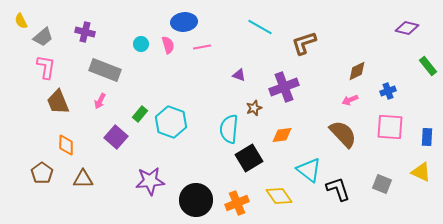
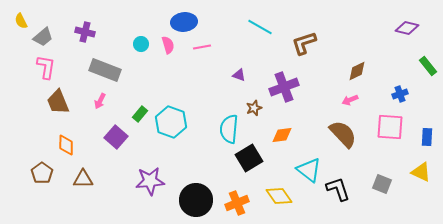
blue cross at (388, 91): moved 12 px right, 3 px down
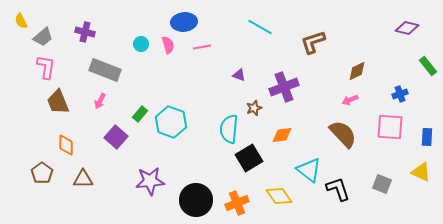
brown L-shape at (304, 43): moved 9 px right, 1 px up
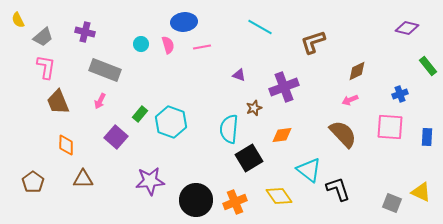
yellow semicircle at (21, 21): moved 3 px left, 1 px up
yellow triangle at (421, 172): moved 20 px down
brown pentagon at (42, 173): moved 9 px left, 9 px down
gray square at (382, 184): moved 10 px right, 19 px down
orange cross at (237, 203): moved 2 px left, 1 px up
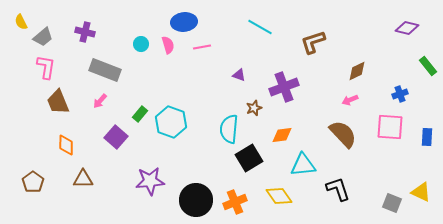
yellow semicircle at (18, 20): moved 3 px right, 2 px down
pink arrow at (100, 101): rotated 14 degrees clockwise
cyan triangle at (309, 170): moved 6 px left, 5 px up; rotated 44 degrees counterclockwise
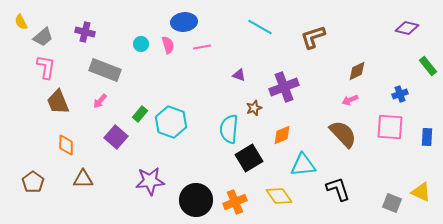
brown L-shape at (313, 42): moved 5 px up
orange diamond at (282, 135): rotated 15 degrees counterclockwise
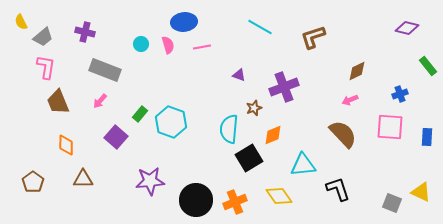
orange diamond at (282, 135): moved 9 px left
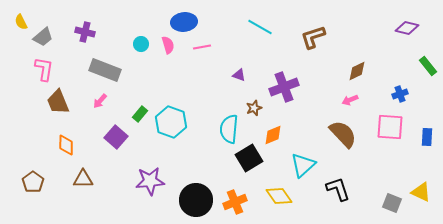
pink L-shape at (46, 67): moved 2 px left, 2 px down
cyan triangle at (303, 165): rotated 36 degrees counterclockwise
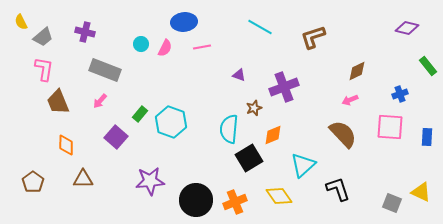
pink semicircle at (168, 45): moved 3 px left, 3 px down; rotated 42 degrees clockwise
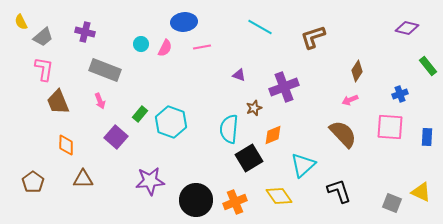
brown diamond at (357, 71): rotated 30 degrees counterclockwise
pink arrow at (100, 101): rotated 63 degrees counterclockwise
black L-shape at (338, 189): moved 1 px right, 2 px down
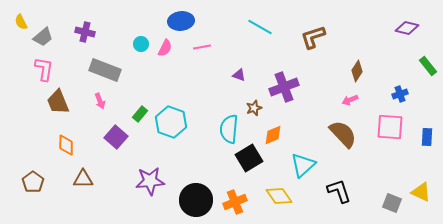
blue ellipse at (184, 22): moved 3 px left, 1 px up
